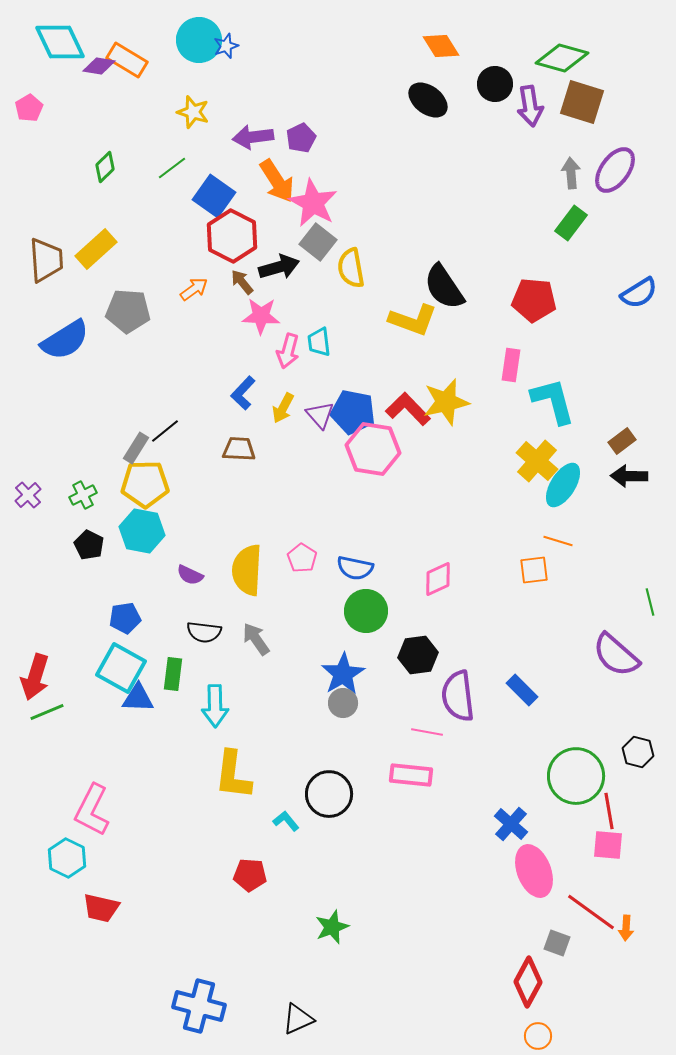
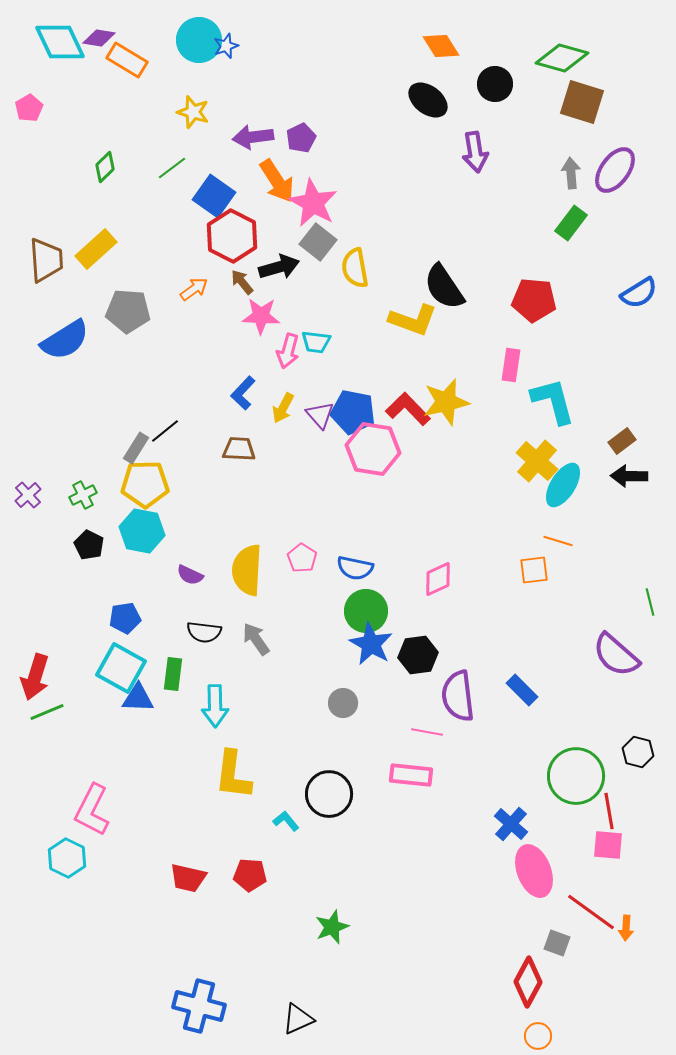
purple diamond at (99, 66): moved 28 px up
purple arrow at (530, 106): moved 55 px left, 46 px down
yellow semicircle at (351, 268): moved 4 px right
cyan trapezoid at (319, 342): moved 3 px left; rotated 76 degrees counterclockwise
blue star at (343, 674): moved 28 px right, 30 px up; rotated 12 degrees counterclockwise
red trapezoid at (101, 908): moved 87 px right, 30 px up
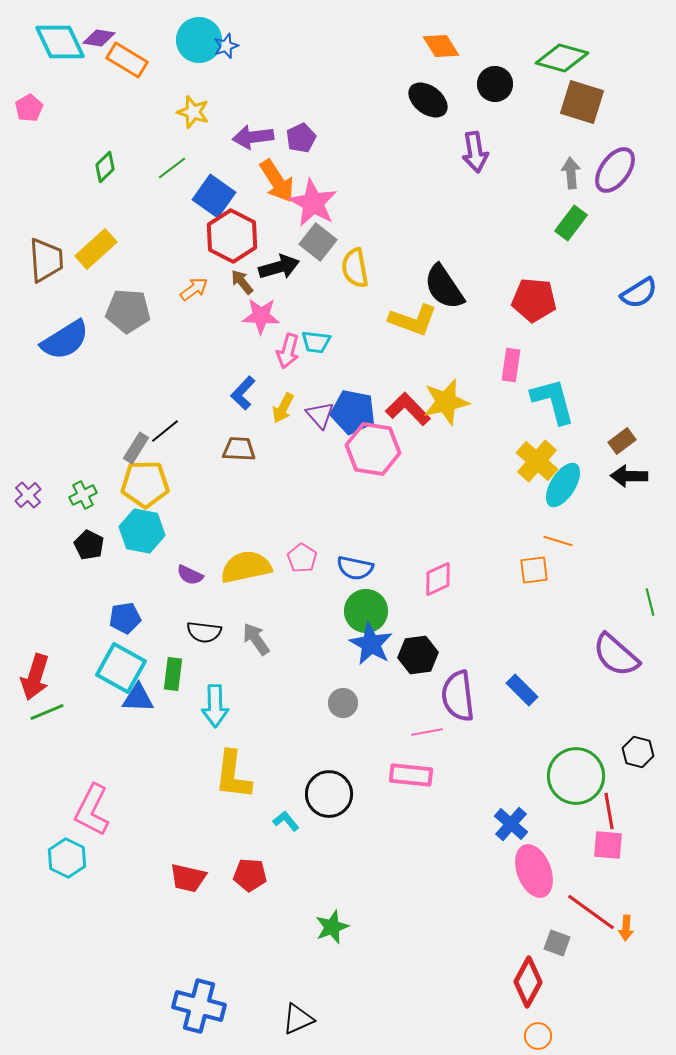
yellow semicircle at (247, 570): moved 1 px left, 3 px up; rotated 75 degrees clockwise
pink line at (427, 732): rotated 20 degrees counterclockwise
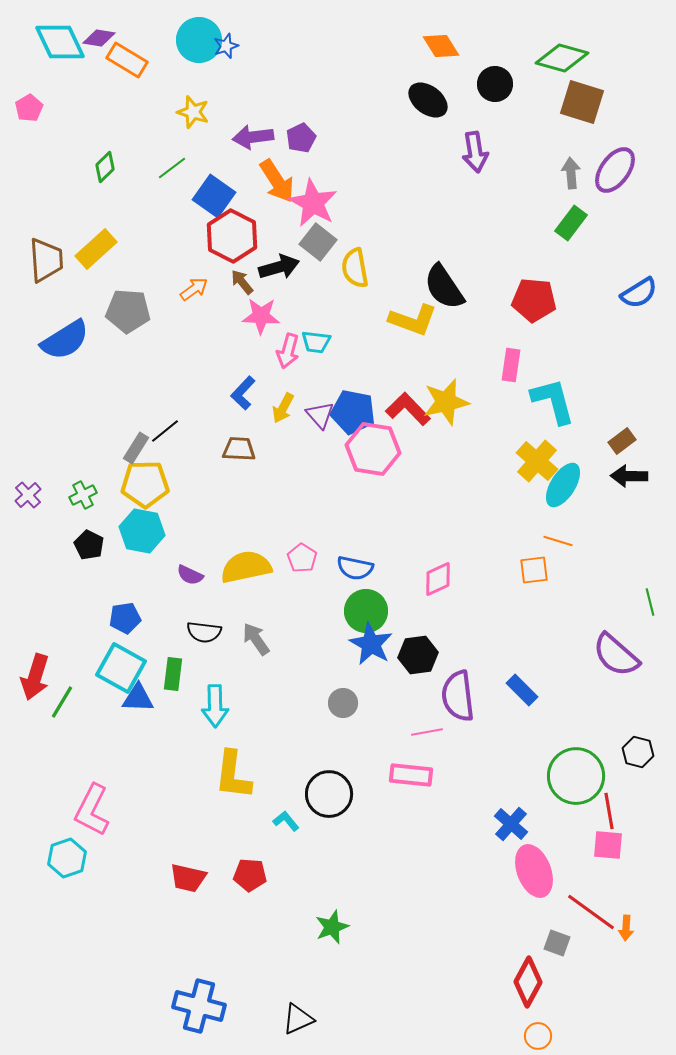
green line at (47, 712): moved 15 px right, 10 px up; rotated 36 degrees counterclockwise
cyan hexagon at (67, 858): rotated 15 degrees clockwise
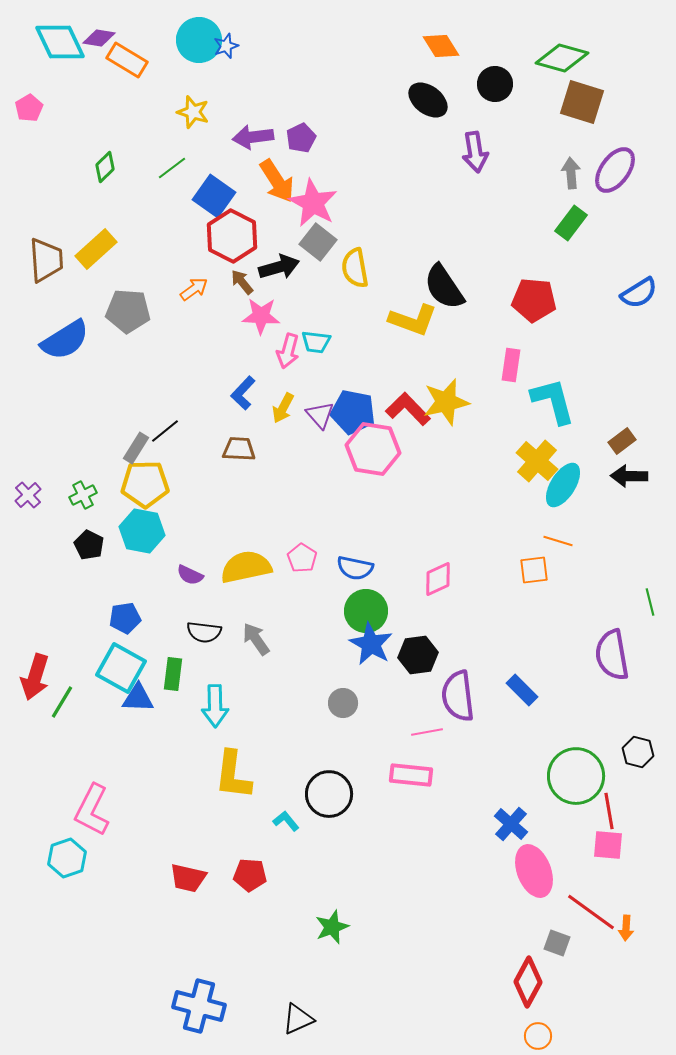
purple semicircle at (616, 655): moved 4 px left; rotated 39 degrees clockwise
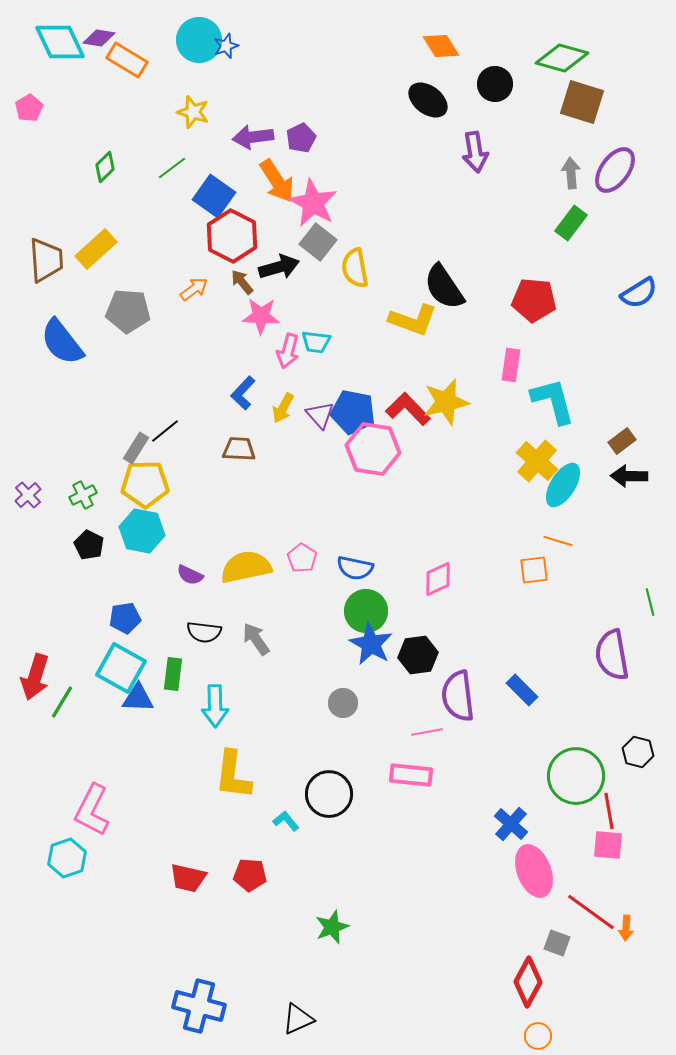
blue semicircle at (65, 340): moved 3 px left, 2 px down; rotated 84 degrees clockwise
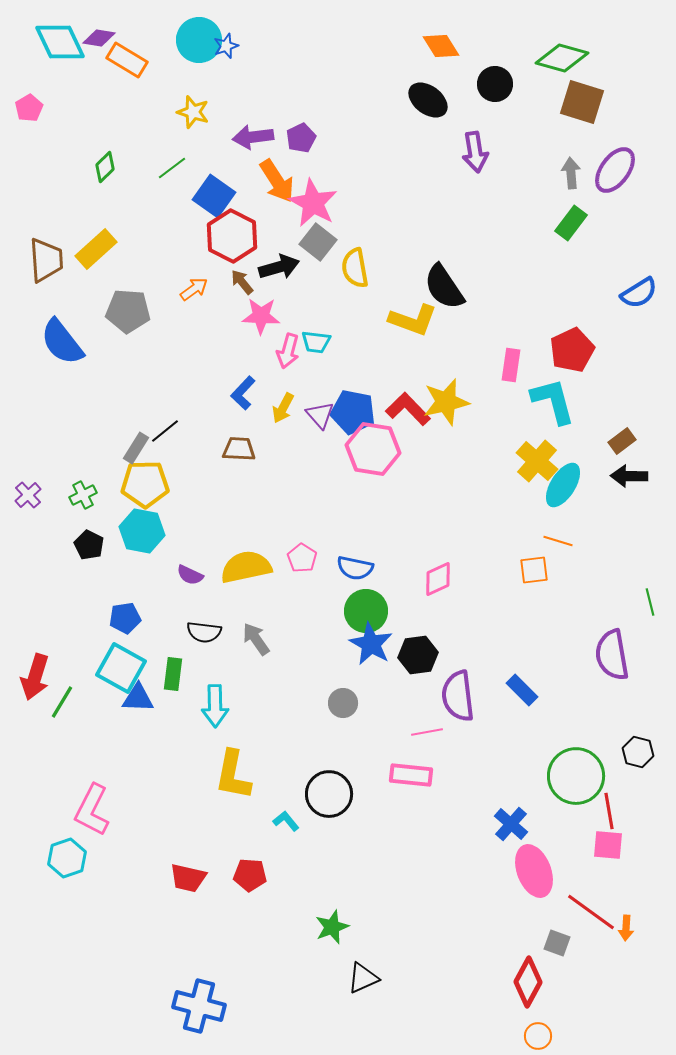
red pentagon at (534, 300): moved 38 px right, 50 px down; rotated 30 degrees counterclockwise
yellow L-shape at (233, 775): rotated 4 degrees clockwise
black triangle at (298, 1019): moved 65 px right, 41 px up
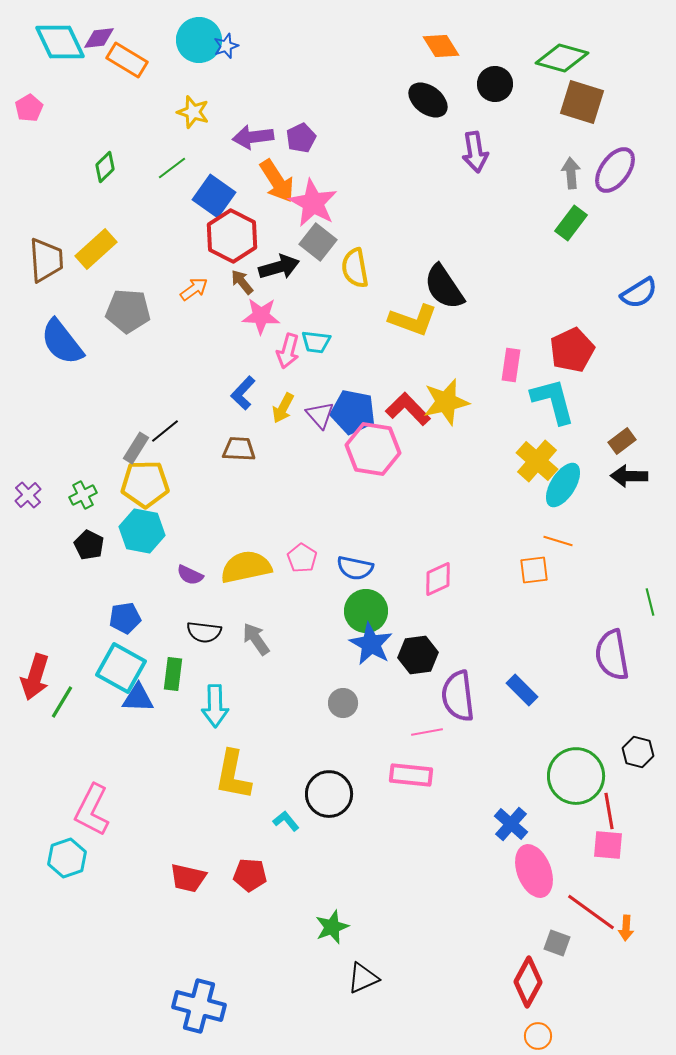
purple diamond at (99, 38): rotated 16 degrees counterclockwise
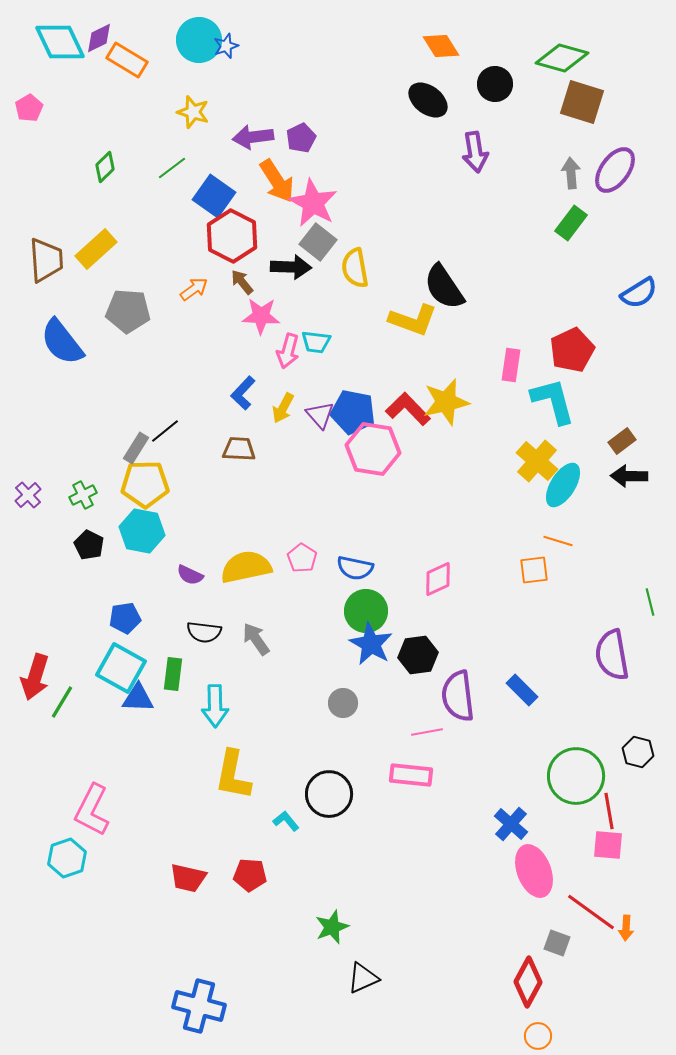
purple diamond at (99, 38): rotated 20 degrees counterclockwise
black arrow at (279, 267): moved 12 px right; rotated 18 degrees clockwise
